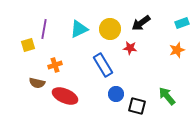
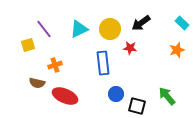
cyan rectangle: rotated 64 degrees clockwise
purple line: rotated 48 degrees counterclockwise
blue rectangle: moved 2 px up; rotated 25 degrees clockwise
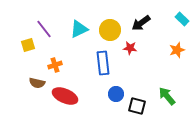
cyan rectangle: moved 4 px up
yellow circle: moved 1 px down
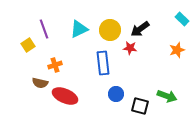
black arrow: moved 1 px left, 6 px down
purple line: rotated 18 degrees clockwise
yellow square: rotated 16 degrees counterclockwise
brown semicircle: moved 3 px right
green arrow: rotated 150 degrees clockwise
black square: moved 3 px right
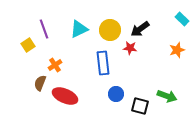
orange cross: rotated 16 degrees counterclockwise
brown semicircle: rotated 98 degrees clockwise
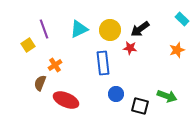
red ellipse: moved 1 px right, 4 px down
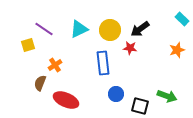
purple line: rotated 36 degrees counterclockwise
yellow square: rotated 16 degrees clockwise
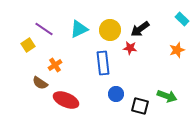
yellow square: rotated 16 degrees counterclockwise
brown semicircle: rotated 77 degrees counterclockwise
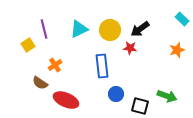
purple line: rotated 42 degrees clockwise
blue rectangle: moved 1 px left, 3 px down
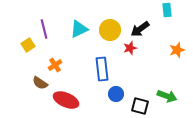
cyan rectangle: moved 15 px left, 9 px up; rotated 40 degrees clockwise
red star: rotated 24 degrees counterclockwise
blue rectangle: moved 3 px down
